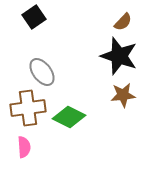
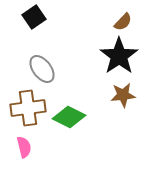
black star: rotated 18 degrees clockwise
gray ellipse: moved 3 px up
pink semicircle: rotated 10 degrees counterclockwise
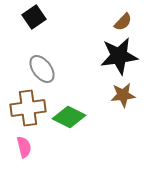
black star: rotated 27 degrees clockwise
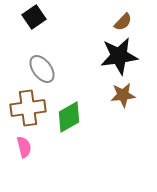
green diamond: rotated 56 degrees counterclockwise
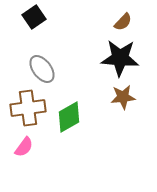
black star: moved 1 px right, 2 px down; rotated 12 degrees clockwise
brown star: moved 2 px down
pink semicircle: rotated 50 degrees clockwise
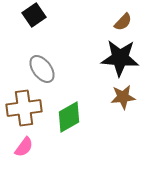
black square: moved 2 px up
brown cross: moved 4 px left
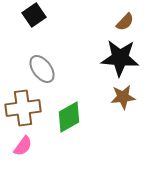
brown semicircle: moved 2 px right
brown cross: moved 1 px left
pink semicircle: moved 1 px left, 1 px up
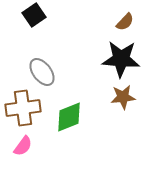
black star: moved 1 px right, 1 px down
gray ellipse: moved 3 px down
green diamond: rotated 8 degrees clockwise
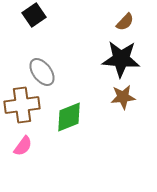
brown cross: moved 1 px left, 3 px up
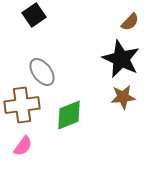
brown semicircle: moved 5 px right
black star: rotated 21 degrees clockwise
green diamond: moved 2 px up
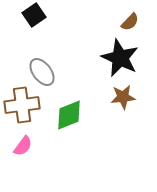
black star: moved 1 px left, 1 px up
